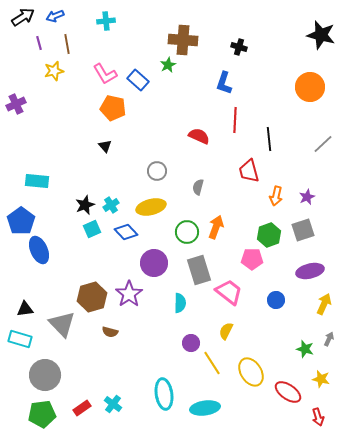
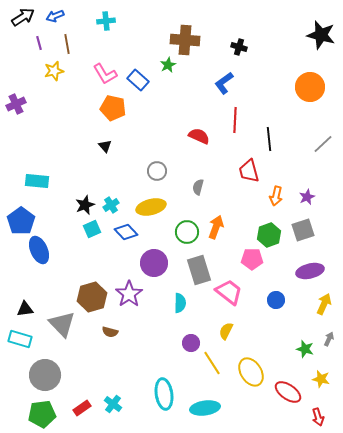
brown cross at (183, 40): moved 2 px right
blue L-shape at (224, 83): rotated 35 degrees clockwise
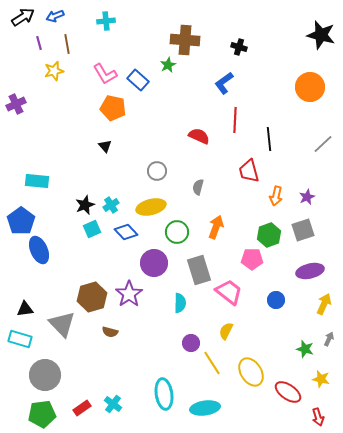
green circle at (187, 232): moved 10 px left
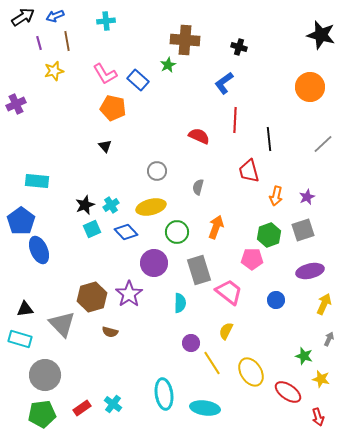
brown line at (67, 44): moved 3 px up
green star at (305, 349): moved 1 px left, 7 px down
cyan ellipse at (205, 408): rotated 16 degrees clockwise
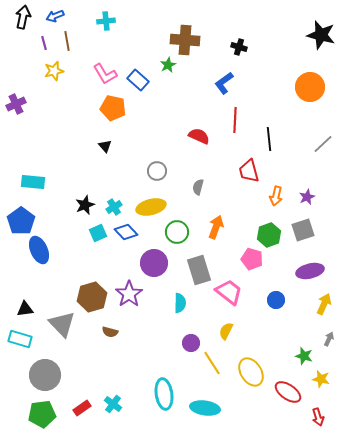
black arrow at (23, 17): rotated 45 degrees counterclockwise
purple line at (39, 43): moved 5 px right
cyan rectangle at (37, 181): moved 4 px left, 1 px down
cyan cross at (111, 205): moved 3 px right, 2 px down
cyan square at (92, 229): moved 6 px right, 4 px down
pink pentagon at (252, 259): rotated 15 degrees clockwise
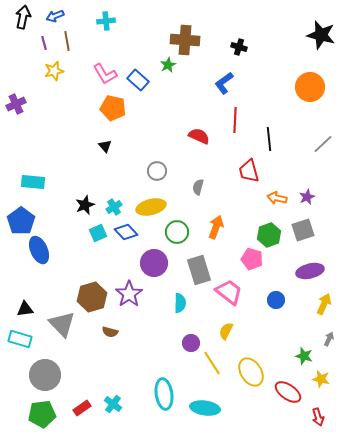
orange arrow at (276, 196): moved 1 px right, 2 px down; rotated 90 degrees clockwise
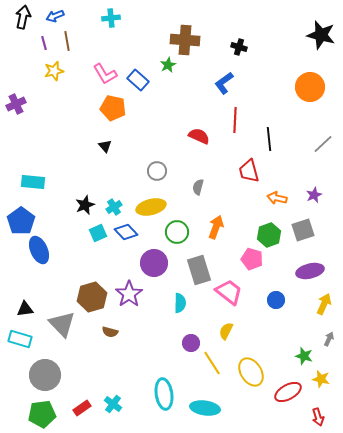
cyan cross at (106, 21): moved 5 px right, 3 px up
purple star at (307, 197): moved 7 px right, 2 px up
red ellipse at (288, 392): rotated 64 degrees counterclockwise
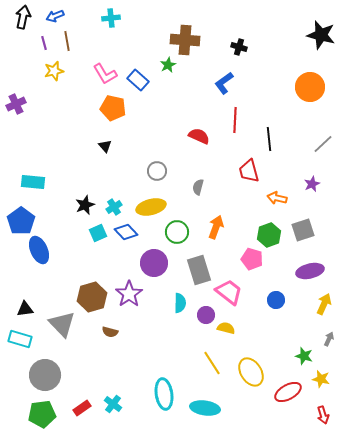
purple star at (314, 195): moved 2 px left, 11 px up
yellow semicircle at (226, 331): moved 3 px up; rotated 78 degrees clockwise
purple circle at (191, 343): moved 15 px right, 28 px up
red arrow at (318, 417): moved 5 px right, 2 px up
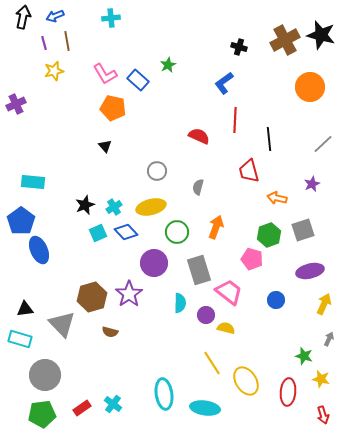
brown cross at (185, 40): moved 100 px right; rotated 32 degrees counterclockwise
yellow ellipse at (251, 372): moved 5 px left, 9 px down
red ellipse at (288, 392): rotated 56 degrees counterclockwise
